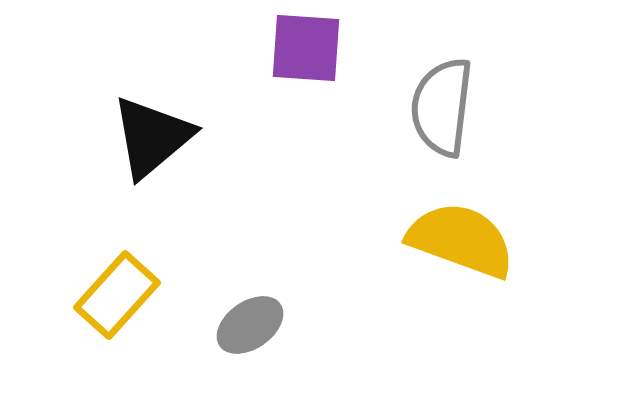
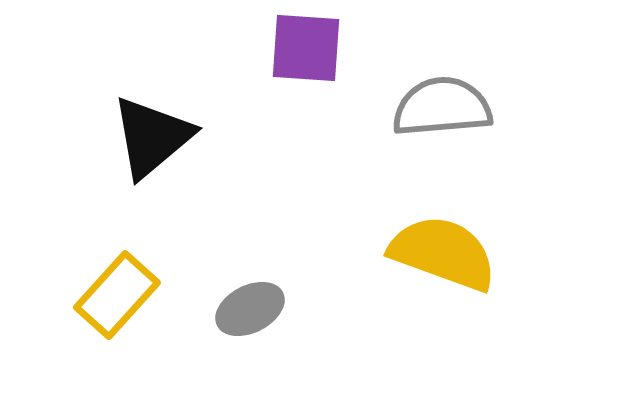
gray semicircle: rotated 78 degrees clockwise
yellow semicircle: moved 18 px left, 13 px down
gray ellipse: moved 16 px up; rotated 8 degrees clockwise
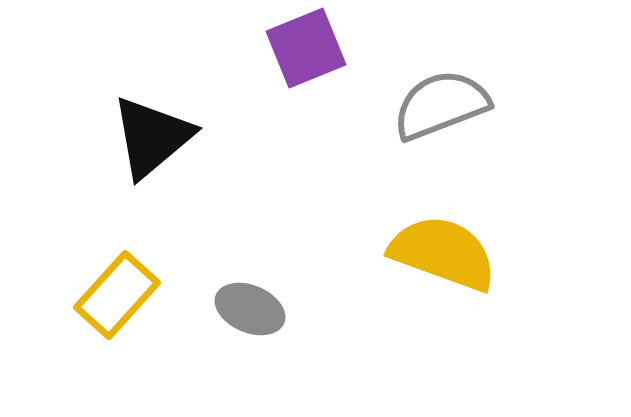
purple square: rotated 26 degrees counterclockwise
gray semicircle: moved 1 px left, 2 px up; rotated 16 degrees counterclockwise
gray ellipse: rotated 50 degrees clockwise
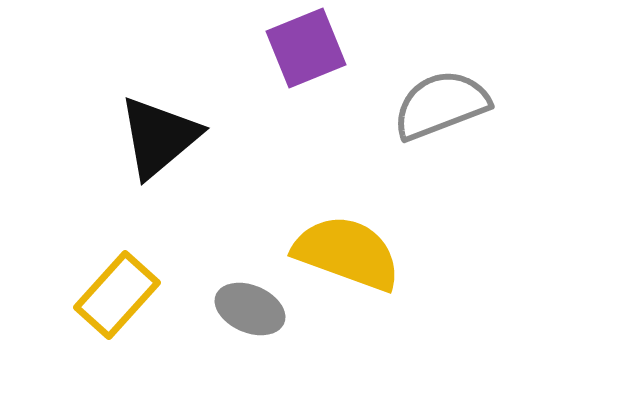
black triangle: moved 7 px right
yellow semicircle: moved 96 px left
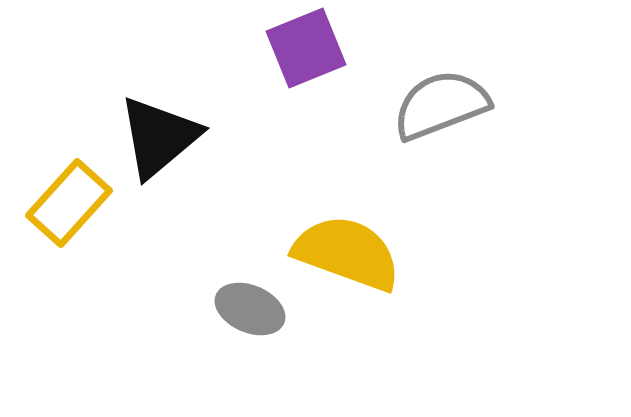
yellow rectangle: moved 48 px left, 92 px up
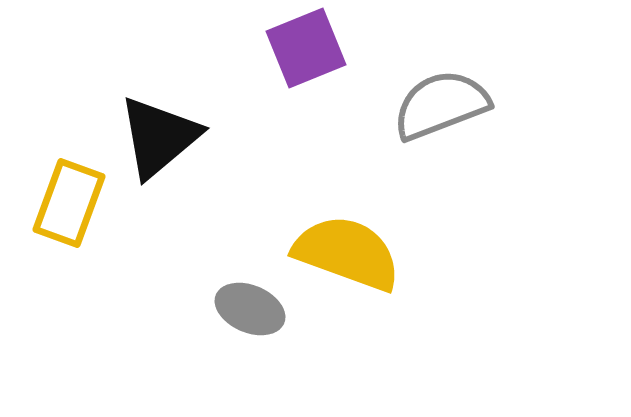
yellow rectangle: rotated 22 degrees counterclockwise
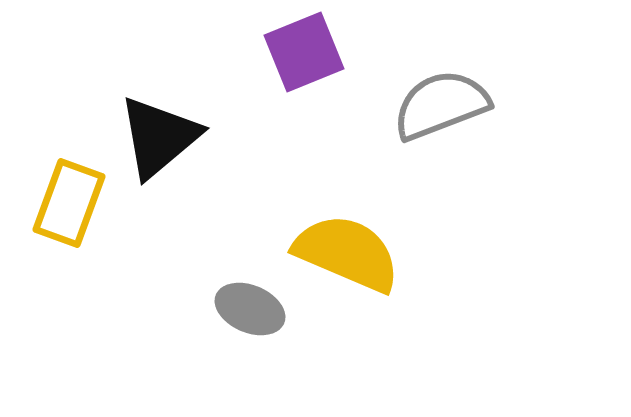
purple square: moved 2 px left, 4 px down
yellow semicircle: rotated 3 degrees clockwise
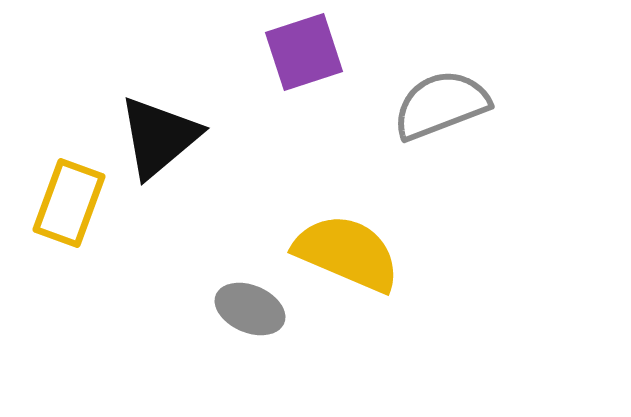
purple square: rotated 4 degrees clockwise
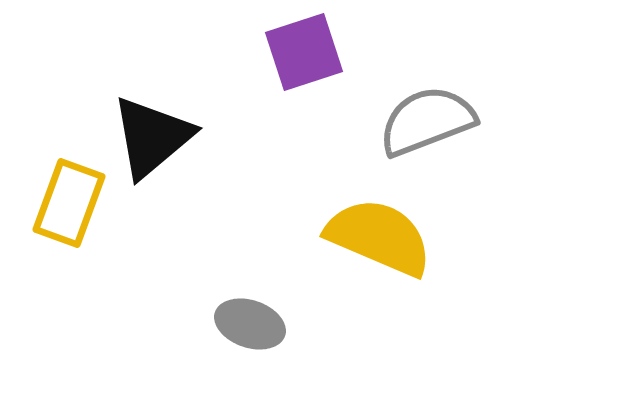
gray semicircle: moved 14 px left, 16 px down
black triangle: moved 7 px left
yellow semicircle: moved 32 px right, 16 px up
gray ellipse: moved 15 px down; rotated 4 degrees counterclockwise
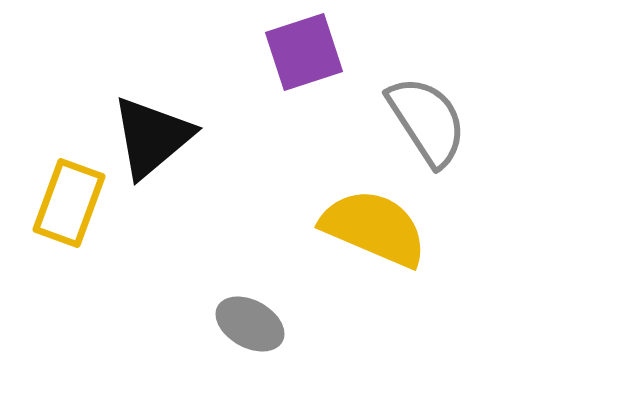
gray semicircle: rotated 78 degrees clockwise
yellow semicircle: moved 5 px left, 9 px up
gray ellipse: rotated 10 degrees clockwise
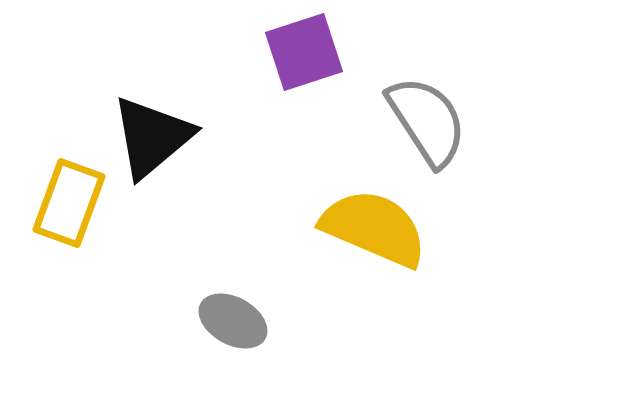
gray ellipse: moved 17 px left, 3 px up
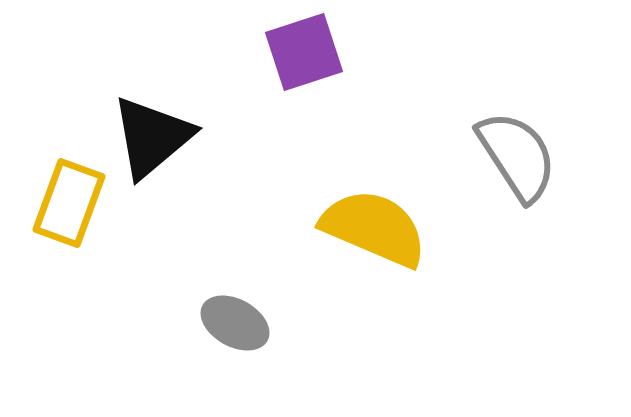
gray semicircle: moved 90 px right, 35 px down
gray ellipse: moved 2 px right, 2 px down
